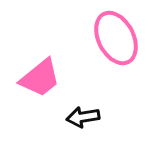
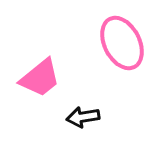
pink ellipse: moved 6 px right, 5 px down
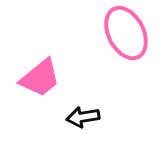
pink ellipse: moved 4 px right, 10 px up
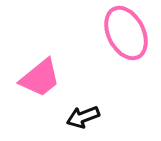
black arrow: rotated 12 degrees counterclockwise
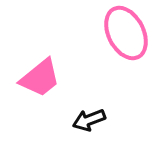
black arrow: moved 6 px right, 3 px down
